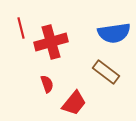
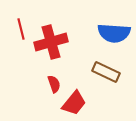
red line: moved 1 px down
blue semicircle: rotated 12 degrees clockwise
brown rectangle: rotated 12 degrees counterclockwise
red semicircle: moved 7 px right
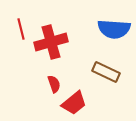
blue semicircle: moved 4 px up
red trapezoid: rotated 12 degrees clockwise
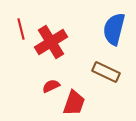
blue semicircle: rotated 100 degrees clockwise
red cross: rotated 16 degrees counterclockwise
red semicircle: moved 3 px left, 2 px down; rotated 96 degrees counterclockwise
red trapezoid: rotated 32 degrees counterclockwise
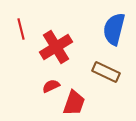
red cross: moved 5 px right, 5 px down
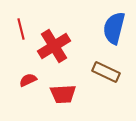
blue semicircle: moved 1 px up
red cross: moved 2 px left, 1 px up
red semicircle: moved 23 px left, 6 px up
red trapezoid: moved 11 px left, 9 px up; rotated 68 degrees clockwise
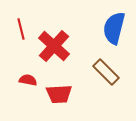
red cross: rotated 16 degrees counterclockwise
brown rectangle: rotated 20 degrees clockwise
red semicircle: rotated 36 degrees clockwise
red trapezoid: moved 4 px left
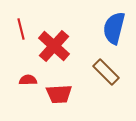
red semicircle: rotated 12 degrees counterclockwise
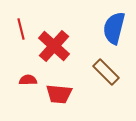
red trapezoid: rotated 8 degrees clockwise
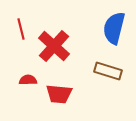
brown rectangle: moved 2 px right, 1 px up; rotated 28 degrees counterclockwise
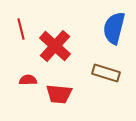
red cross: moved 1 px right
brown rectangle: moved 2 px left, 2 px down
